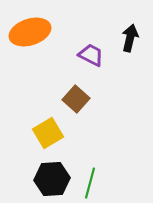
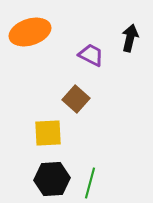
yellow square: rotated 28 degrees clockwise
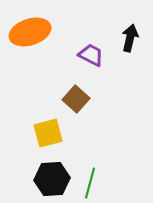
yellow square: rotated 12 degrees counterclockwise
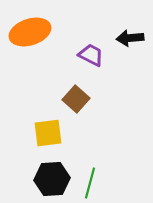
black arrow: rotated 108 degrees counterclockwise
yellow square: rotated 8 degrees clockwise
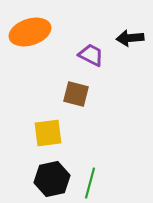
brown square: moved 5 px up; rotated 28 degrees counterclockwise
black hexagon: rotated 8 degrees counterclockwise
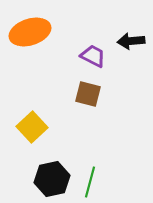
black arrow: moved 1 px right, 3 px down
purple trapezoid: moved 2 px right, 1 px down
brown square: moved 12 px right
yellow square: moved 16 px left, 6 px up; rotated 36 degrees counterclockwise
green line: moved 1 px up
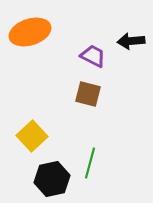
yellow square: moved 9 px down
green line: moved 19 px up
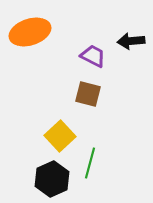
yellow square: moved 28 px right
black hexagon: rotated 12 degrees counterclockwise
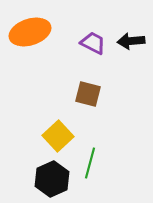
purple trapezoid: moved 13 px up
yellow square: moved 2 px left
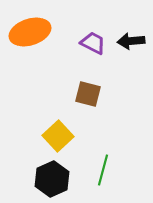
green line: moved 13 px right, 7 px down
